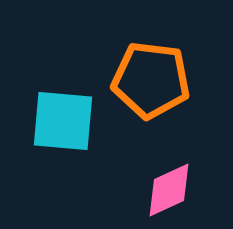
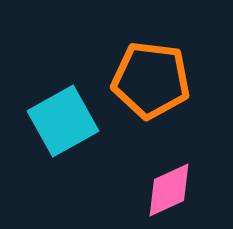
cyan square: rotated 34 degrees counterclockwise
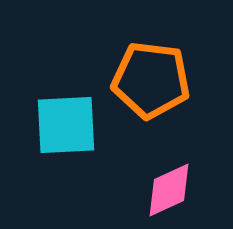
cyan square: moved 3 px right, 4 px down; rotated 26 degrees clockwise
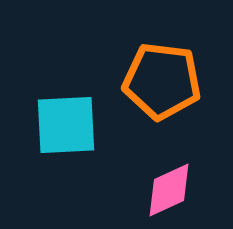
orange pentagon: moved 11 px right, 1 px down
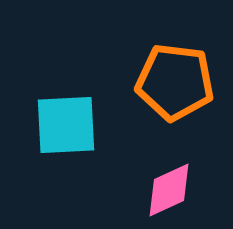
orange pentagon: moved 13 px right, 1 px down
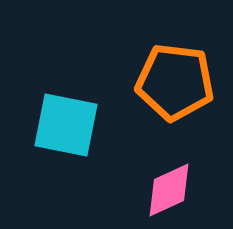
cyan square: rotated 14 degrees clockwise
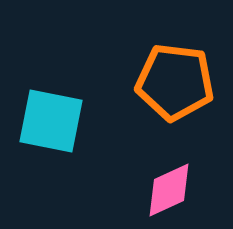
cyan square: moved 15 px left, 4 px up
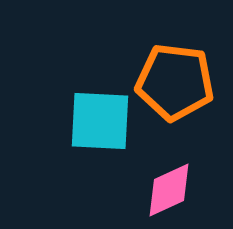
cyan square: moved 49 px right; rotated 8 degrees counterclockwise
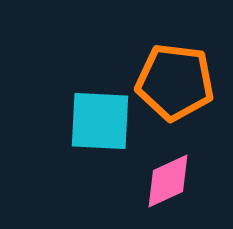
pink diamond: moved 1 px left, 9 px up
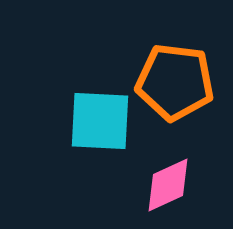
pink diamond: moved 4 px down
